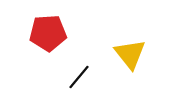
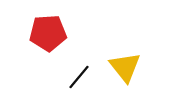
yellow triangle: moved 5 px left, 13 px down
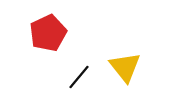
red pentagon: rotated 21 degrees counterclockwise
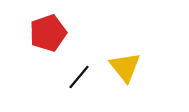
red pentagon: rotated 6 degrees clockwise
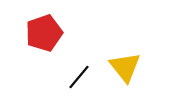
red pentagon: moved 4 px left
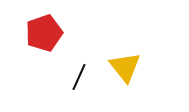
black line: rotated 16 degrees counterclockwise
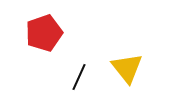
yellow triangle: moved 2 px right, 1 px down
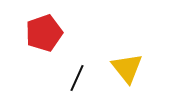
black line: moved 2 px left, 1 px down
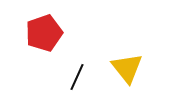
black line: moved 1 px up
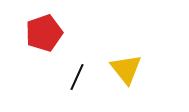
yellow triangle: moved 1 px left, 1 px down
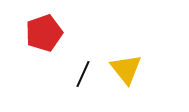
black line: moved 6 px right, 3 px up
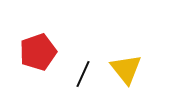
red pentagon: moved 6 px left, 19 px down
